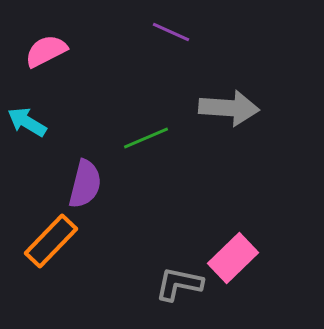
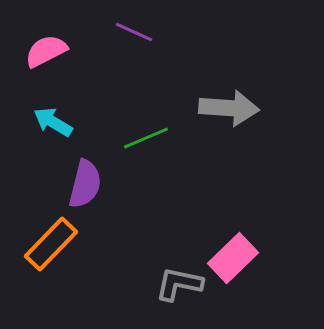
purple line: moved 37 px left
cyan arrow: moved 26 px right
orange rectangle: moved 3 px down
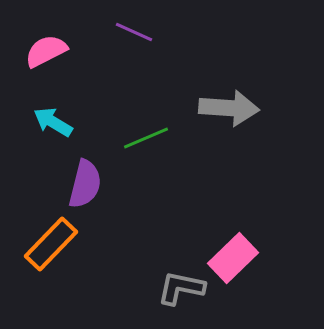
gray L-shape: moved 2 px right, 4 px down
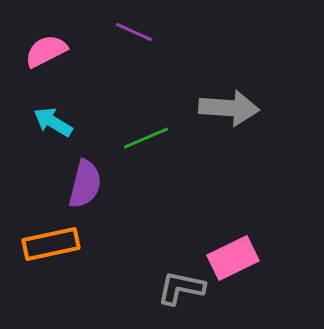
orange rectangle: rotated 34 degrees clockwise
pink rectangle: rotated 18 degrees clockwise
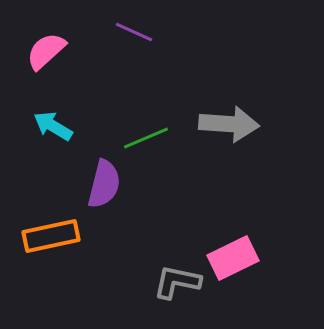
pink semicircle: rotated 15 degrees counterclockwise
gray arrow: moved 16 px down
cyan arrow: moved 4 px down
purple semicircle: moved 19 px right
orange rectangle: moved 8 px up
gray L-shape: moved 4 px left, 6 px up
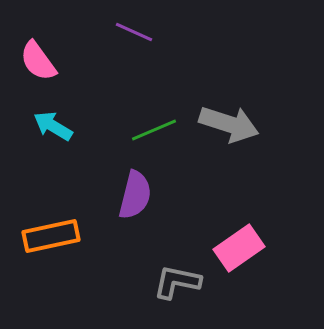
pink semicircle: moved 8 px left, 10 px down; rotated 84 degrees counterclockwise
gray arrow: rotated 14 degrees clockwise
green line: moved 8 px right, 8 px up
purple semicircle: moved 31 px right, 11 px down
pink rectangle: moved 6 px right, 10 px up; rotated 9 degrees counterclockwise
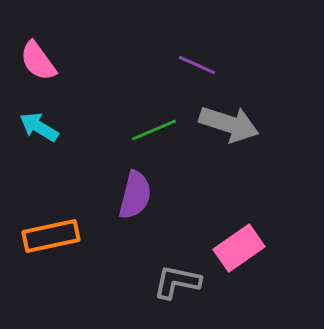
purple line: moved 63 px right, 33 px down
cyan arrow: moved 14 px left, 1 px down
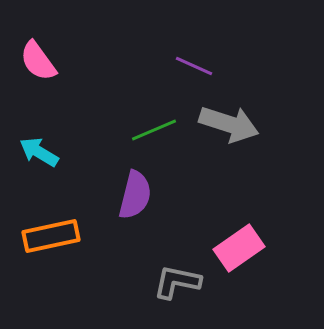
purple line: moved 3 px left, 1 px down
cyan arrow: moved 25 px down
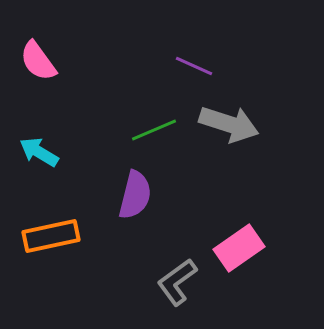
gray L-shape: rotated 48 degrees counterclockwise
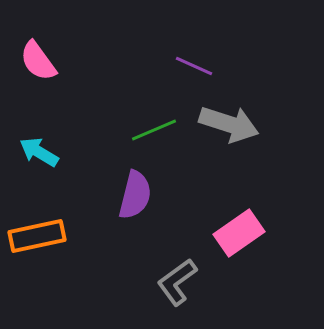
orange rectangle: moved 14 px left
pink rectangle: moved 15 px up
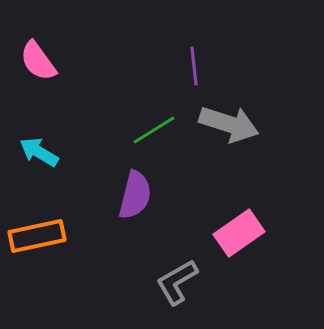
purple line: rotated 60 degrees clockwise
green line: rotated 9 degrees counterclockwise
gray L-shape: rotated 6 degrees clockwise
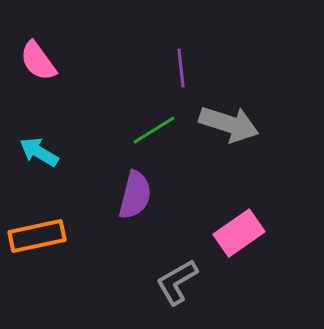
purple line: moved 13 px left, 2 px down
